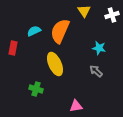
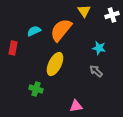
orange semicircle: moved 1 px right, 1 px up; rotated 15 degrees clockwise
yellow ellipse: rotated 50 degrees clockwise
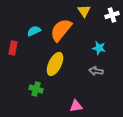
gray arrow: rotated 32 degrees counterclockwise
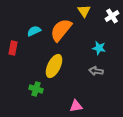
white cross: moved 1 px down; rotated 16 degrees counterclockwise
yellow ellipse: moved 1 px left, 2 px down
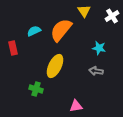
red rectangle: rotated 24 degrees counterclockwise
yellow ellipse: moved 1 px right
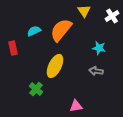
green cross: rotated 24 degrees clockwise
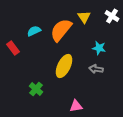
yellow triangle: moved 6 px down
white cross: rotated 24 degrees counterclockwise
red rectangle: rotated 24 degrees counterclockwise
yellow ellipse: moved 9 px right
gray arrow: moved 2 px up
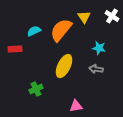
red rectangle: moved 2 px right, 1 px down; rotated 56 degrees counterclockwise
green cross: rotated 24 degrees clockwise
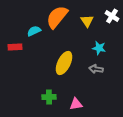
yellow triangle: moved 3 px right, 4 px down
orange semicircle: moved 4 px left, 13 px up
red rectangle: moved 2 px up
yellow ellipse: moved 3 px up
green cross: moved 13 px right, 8 px down; rotated 24 degrees clockwise
pink triangle: moved 2 px up
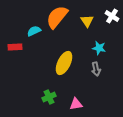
gray arrow: rotated 112 degrees counterclockwise
green cross: rotated 24 degrees counterclockwise
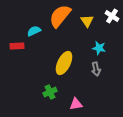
orange semicircle: moved 3 px right, 1 px up
red rectangle: moved 2 px right, 1 px up
green cross: moved 1 px right, 5 px up
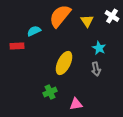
cyan star: rotated 16 degrees clockwise
